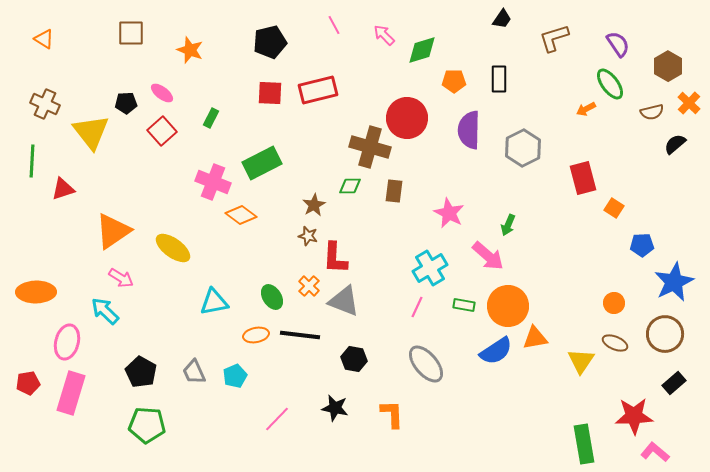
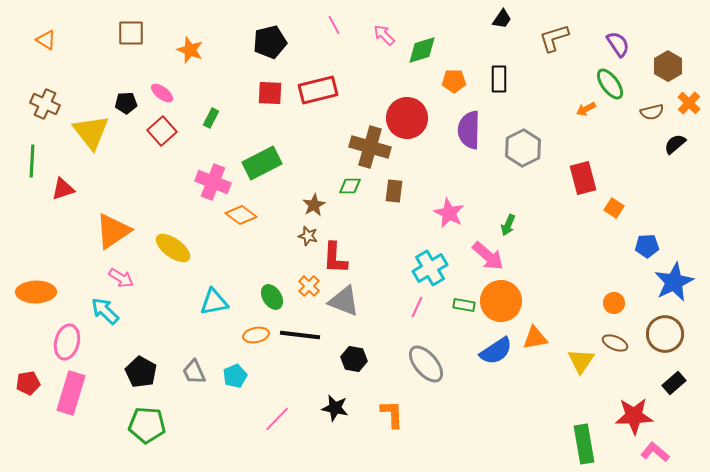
orange triangle at (44, 39): moved 2 px right, 1 px down
blue pentagon at (642, 245): moved 5 px right, 1 px down
orange circle at (508, 306): moved 7 px left, 5 px up
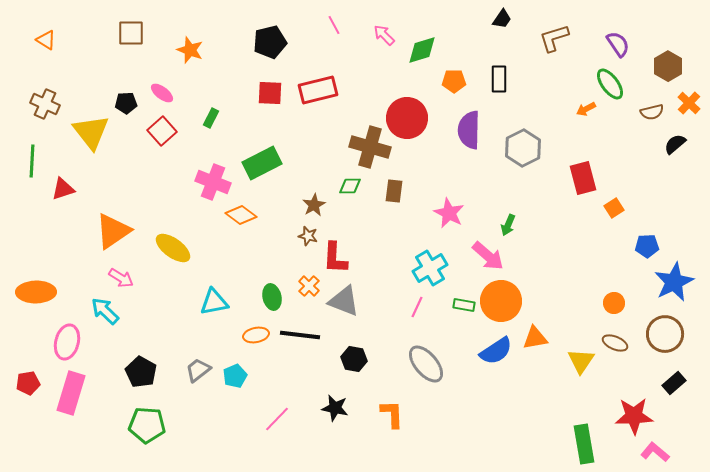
orange square at (614, 208): rotated 24 degrees clockwise
green ellipse at (272, 297): rotated 20 degrees clockwise
gray trapezoid at (194, 372): moved 4 px right, 2 px up; rotated 76 degrees clockwise
